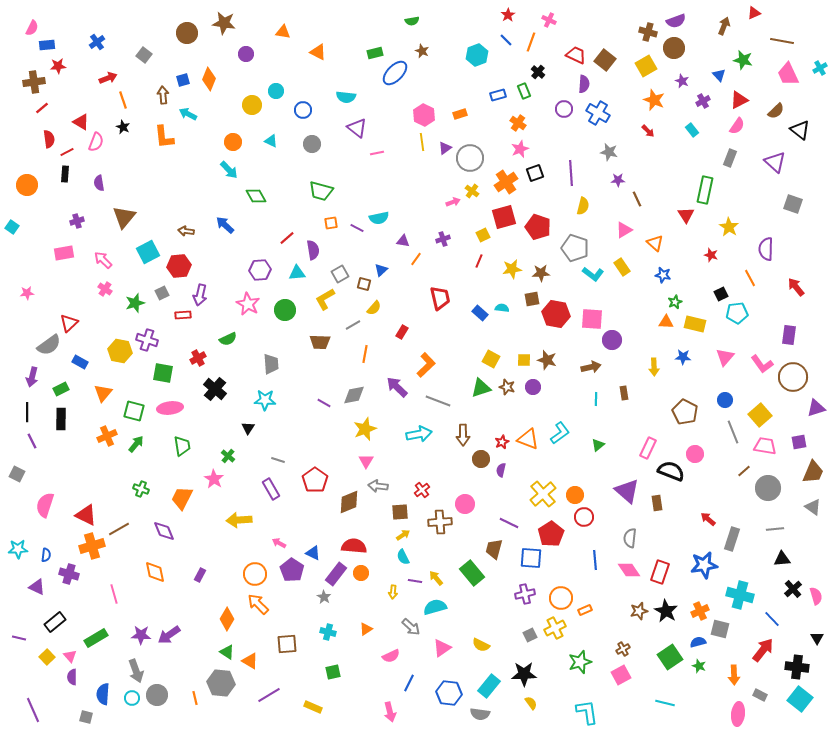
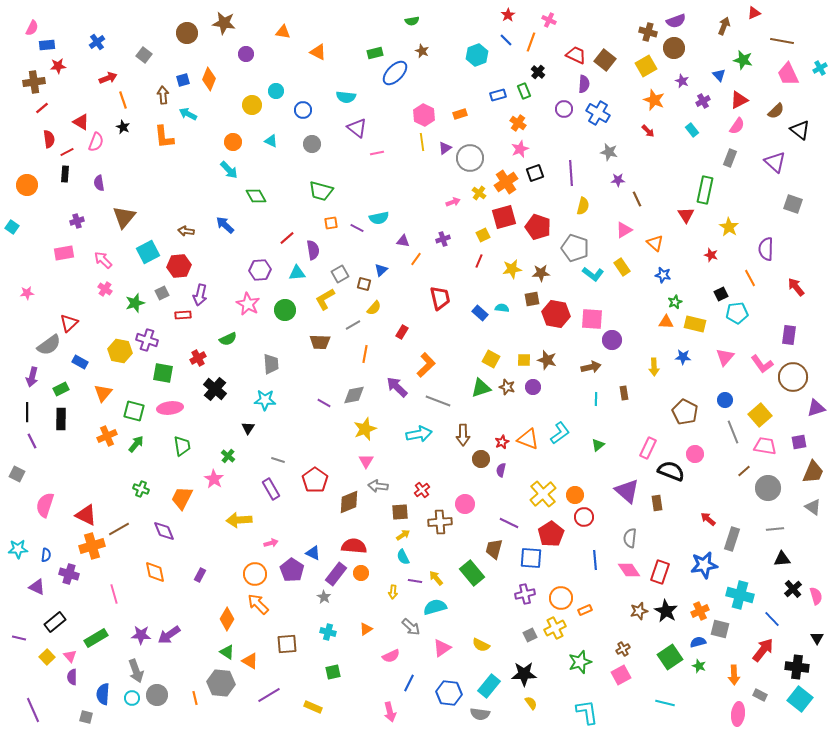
yellow cross at (472, 191): moved 7 px right, 2 px down
pink arrow at (279, 543): moved 8 px left; rotated 136 degrees clockwise
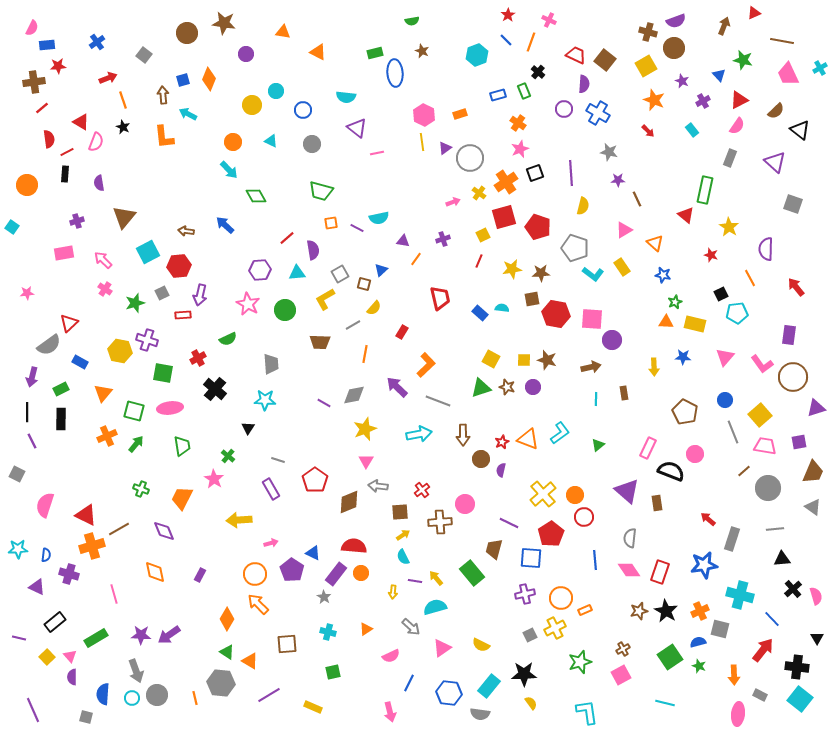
blue ellipse at (395, 73): rotated 48 degrees counterclockwise
red triangle at (686, 215): rotated 18 degrees counterclockwise
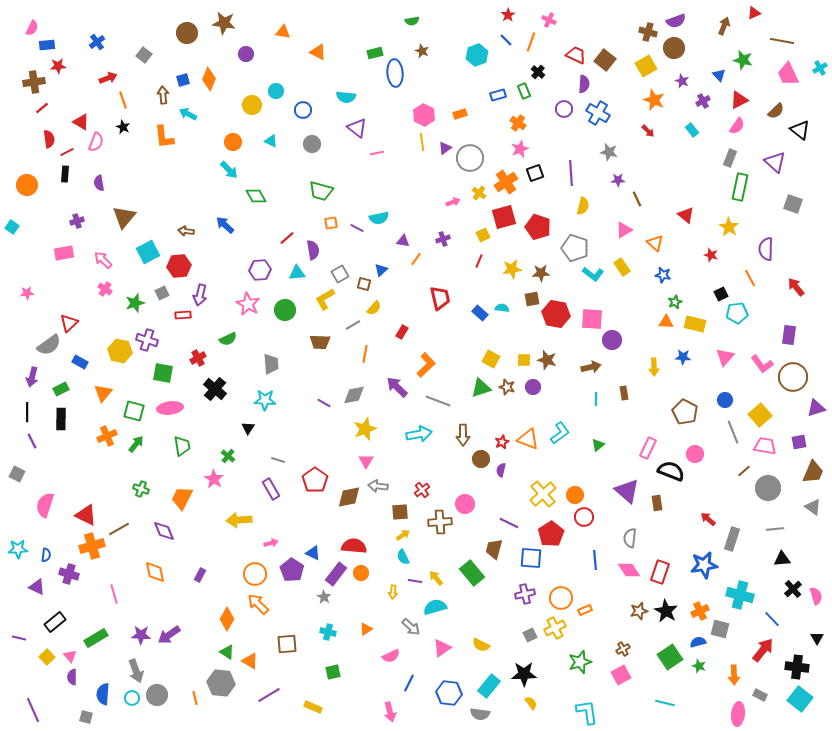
green rectangle at (705, 190): moved 35 px right, 3 px up
brown diamond at (349, 502): moved 5 px up; rotated 10 degrees clockwise
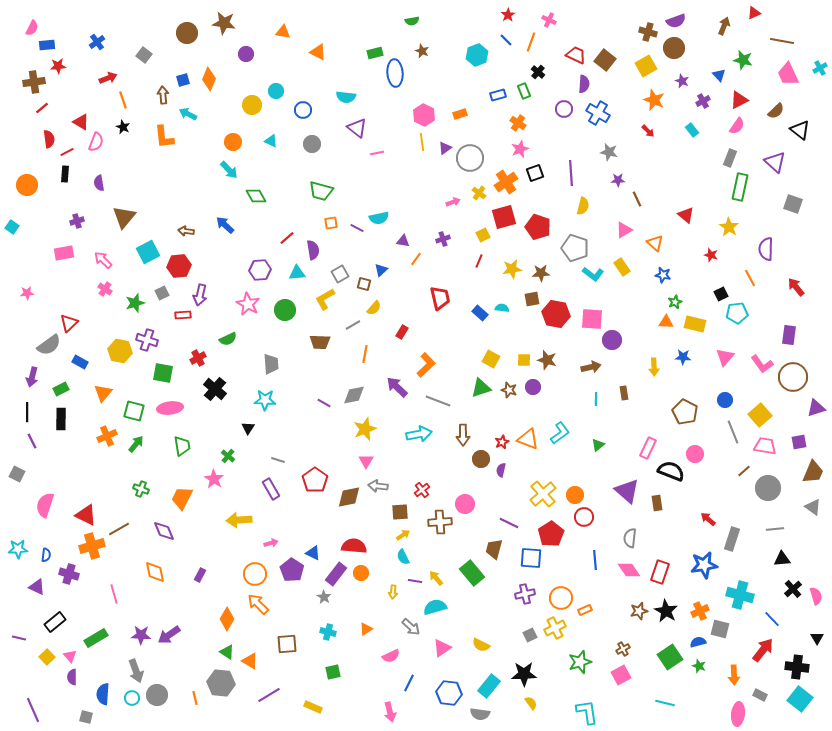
brown star at (507, 387): moved 2 px right, 3 px down
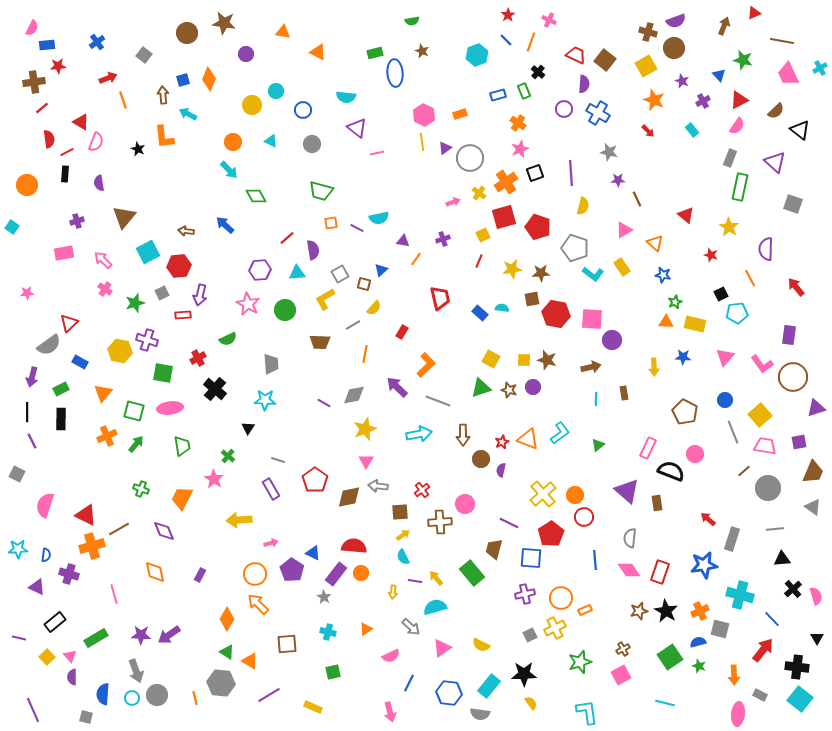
black star at (123, 127): moved 15 px right, 22 px down
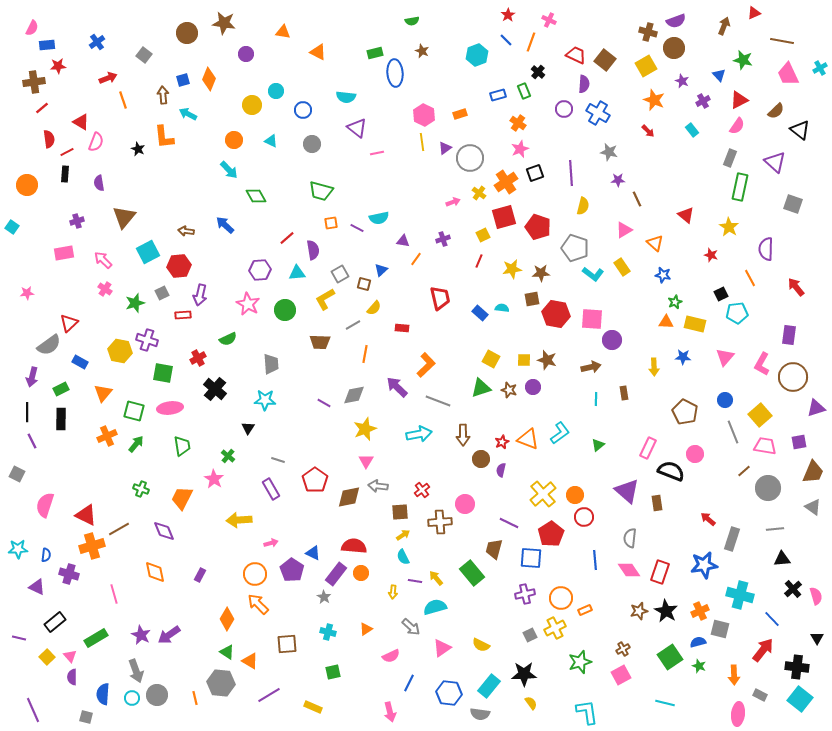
orange circle at (233, 142): moved 1 px right, 2 px up
red rectangle at (402, 332): moved 4 px up; rotated 64 degrees clockwise
pink L-shape at (762, 364): rotated 65 degrees clockwise
purple star at (141, 635): rotated 24 degrees clockwise
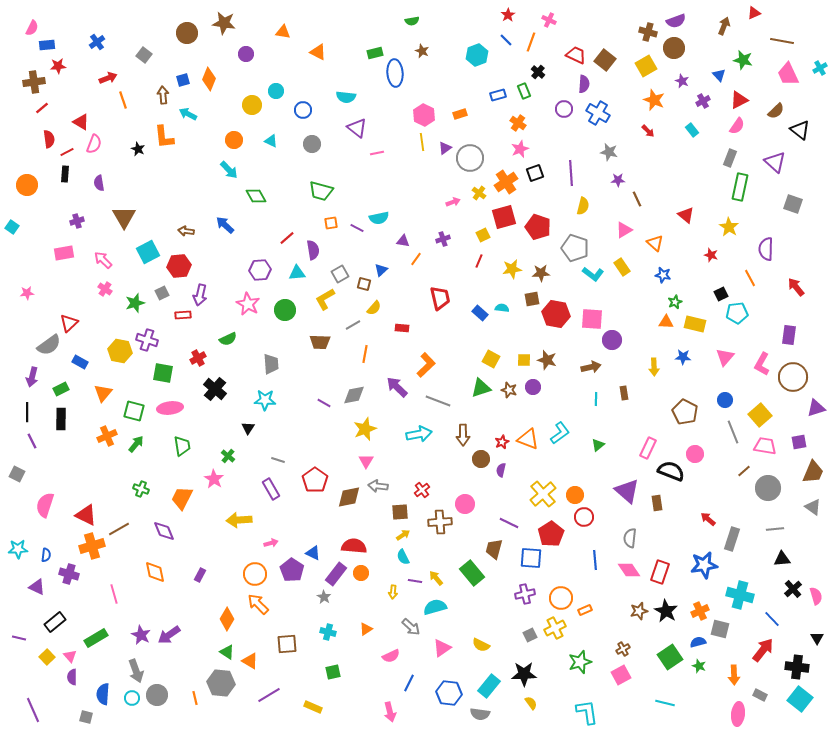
pink semicircle at (96, 142): moved 2 px left, 2 px down
brown triangle at (124, 217): rotated 10 degrees counterclockwise
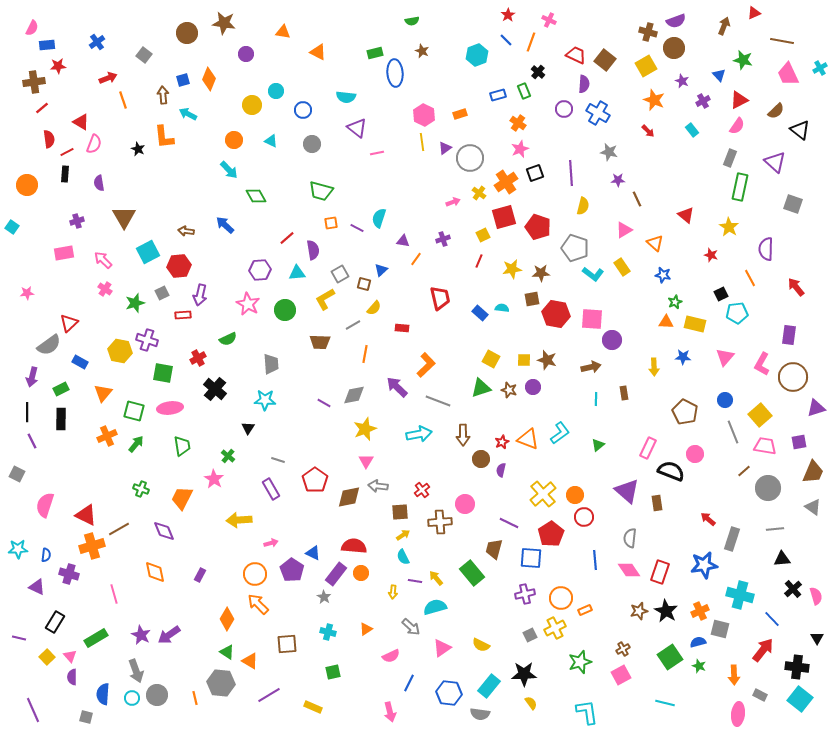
cyan semicircle at (379, 218): rotated 120 degrees clockwise
black rectangle at (55, 622): rotated 20 degrees counterclockwise
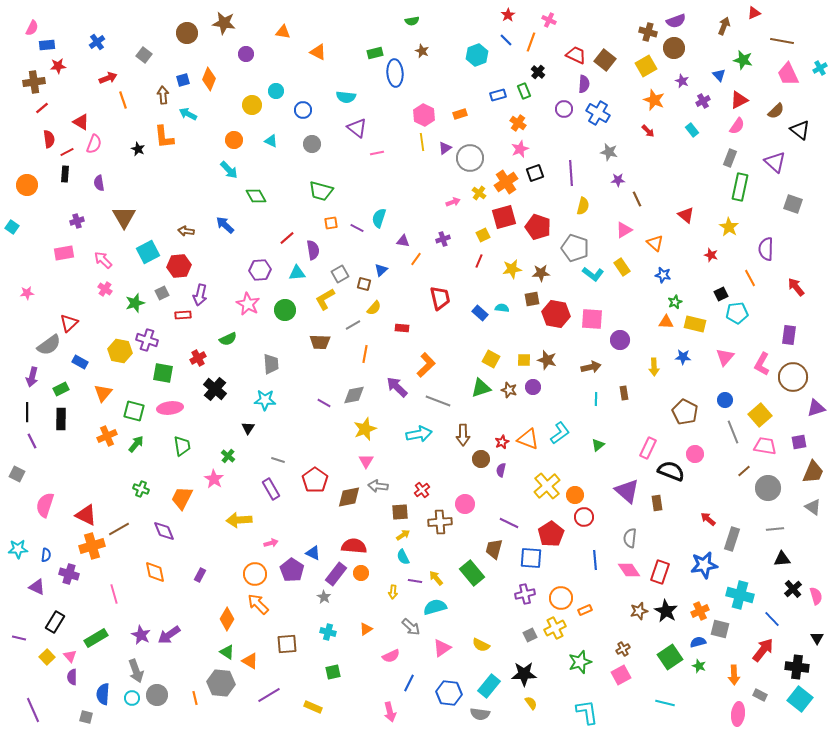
purple circle at (612, 340): moved 8 px right
yellow cross at (543, 494): moved 4 px right, 8 px up
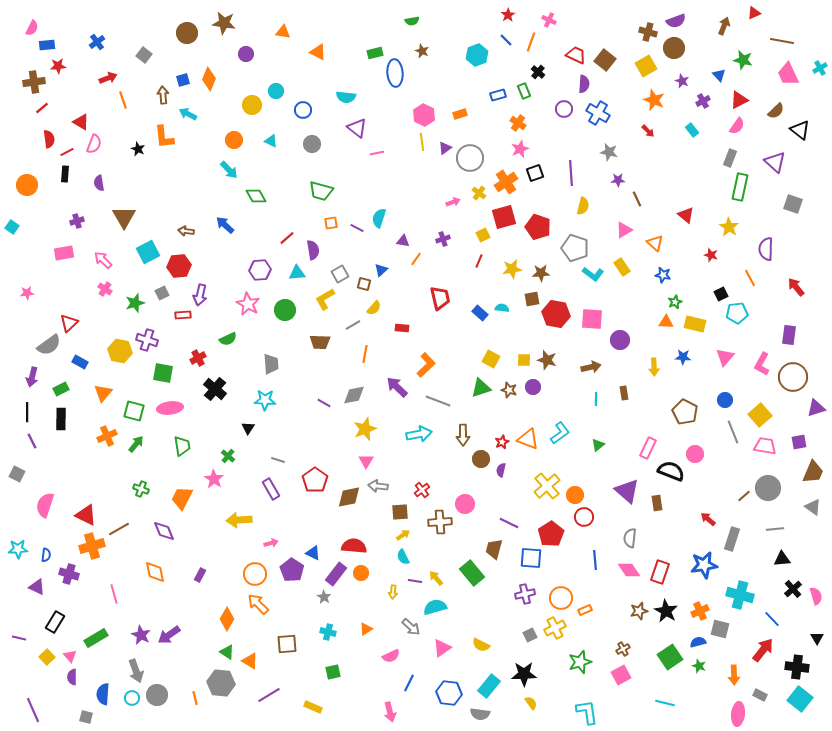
brown line at (744, 471): moved 25 px down
